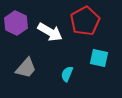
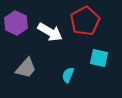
cyan semicircle: moved 1 px right, 1 px down
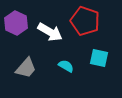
red pentagon: rotated 24 degrees counterclockwise
cyan semicircle: moved 2 px left, 9 px up; rotated 98 degrees clockwise
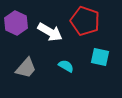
cyan square: moved 1 px right, 1 px up
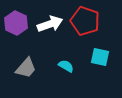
white arrow: moved 8 px up; rotated 50 degrees counterclockwise
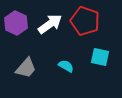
white arrow: rotated 15 degrees counterclockwise
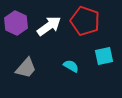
white arrow: moved 1 px left, 2 px down
cyan square: moved 4 px right, 1 px up; rotated 24 degrees counterclockwise
cyan semicircle: moved 5 px right
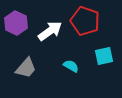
white arrow: moved 1 px right, 5 px down
